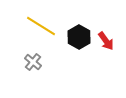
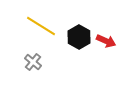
red arrow: rotated 30 degrees counterclockwise
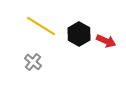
black hexagon: moved 3 px up
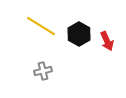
red arrow: moved 1 px right; rotated 42 degrees clockwise
gray cross: moved 10 px right, 9 px down; rotated 36 degrees clockwise
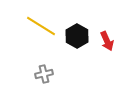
black hexagon: moved 2 px left, 2 px down
gray cross: moved 1 px right, 3 px down
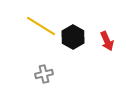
black hexagon: moved 4 px left, 1 px down
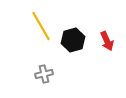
yellow line: rotated 28 degrees clockwise
black hexagon: moved 3 px down; rotated 15 degrees clockwise
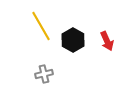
black hexagon: rotated 15 degrees counterclockwise
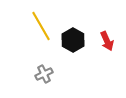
gray cross: rotated 12 degrees counterclockwise
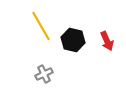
black hexagon: rotated 15 degrees counterclockwise
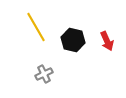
yellow line: moved 5 px left, 1 px down
